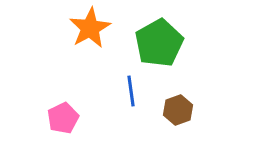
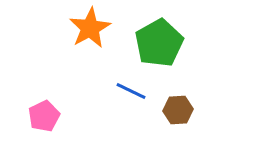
blue line: rotated 56 degrees counterclockwise
brown hexagon: rotated 16 degrees clockwise
pink pentagon: moved 19 px left, 2 px up
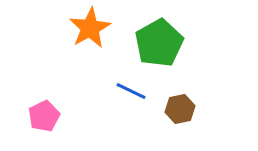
brown hexagon: moved 2 px right, 1 px up; rotated 8 degrees counterclockwise
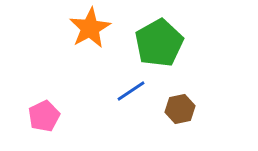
blue line: rotated 60 degrees counterclockwise
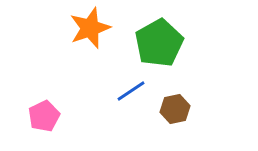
orange star: rotated 9 degrees clockwise
brown hexagon: moved 5 px left
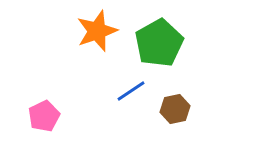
orange star: moved 7 px right, 3 px down
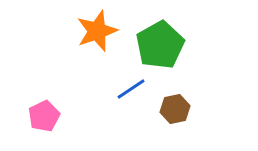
green pentagon: moved 1 px right, 2 px down
blue line: moved 2 px up
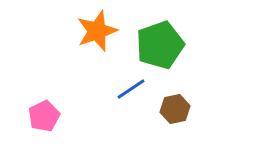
green pentagon: rotated 9 degrees clockwise
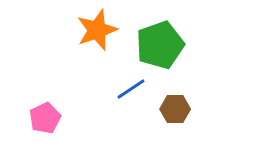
orange star: moved 1 px up
brown hexagon: rotated 12 degrees clockwise
pink pentagon: moved 1 px right, 2 px down
